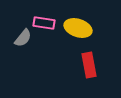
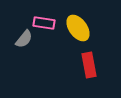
yellow ellipse: rotated 36 degrees clockwise
gray semicircle: moved 1 px right, 1 px down
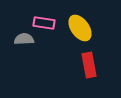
yellow ellipse: moved 2 px right
gray semicircle: rotated 132 degrees counterclockwise
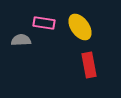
yellow ellipse: moved 1 px up
gray semicircle: moved 3 px left, 1 px down
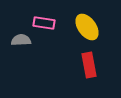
yellow ellipse: moved 7 px right
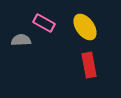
pink rectangle: rotated 20 degrees clockwise
yellow ellipse: moved 2 px left
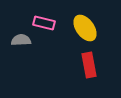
pink rectangle: rotated 15 degrees counterclockwise
yellow ellipse: moved 1 px down
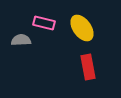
yellow ellipse: moved 3 px left
red rectangle: moved 1 px left, 2 px down
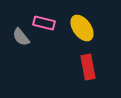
gray semicircle: moved 3 px up; rotated 126 degrees counterclockwise
